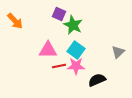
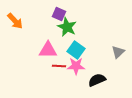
green star: moved 6 px left, 2 px down
red line: rotated 16 degrees clockwise
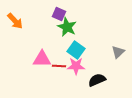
pink triangle: moved 6 px left, 9 px down
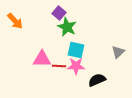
purple square: moved 1 px up; rotated 16 degrees clockwise
cyan square: rotated 24 degrees counterclockwise
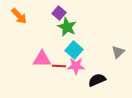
orange arrow: moved 4 px right, 5 px up
cyan square: moved 2 px left; rotated 30 degrees clockwise
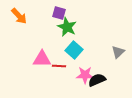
purple square: rotated 24 degrees counterclockwise
pink star: moved 9 px right, 9 px down
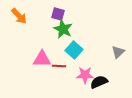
purple square: moved 1 px left, 1 px down
green star: moved 4 px left, 2 px down
black semicircle: moved 2 px right, 2 px down
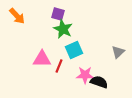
orange arrow: moved 2 px left
cyan square: rotated 24 degrees clockwise
red line: rotated 72 degrees counterclockwise
black semicircle: rotated 42 degrees clockwise
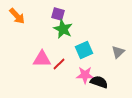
cyan square: moved 10 px right
red line: moved 2 px up; rotated 24 degrees clockwise
